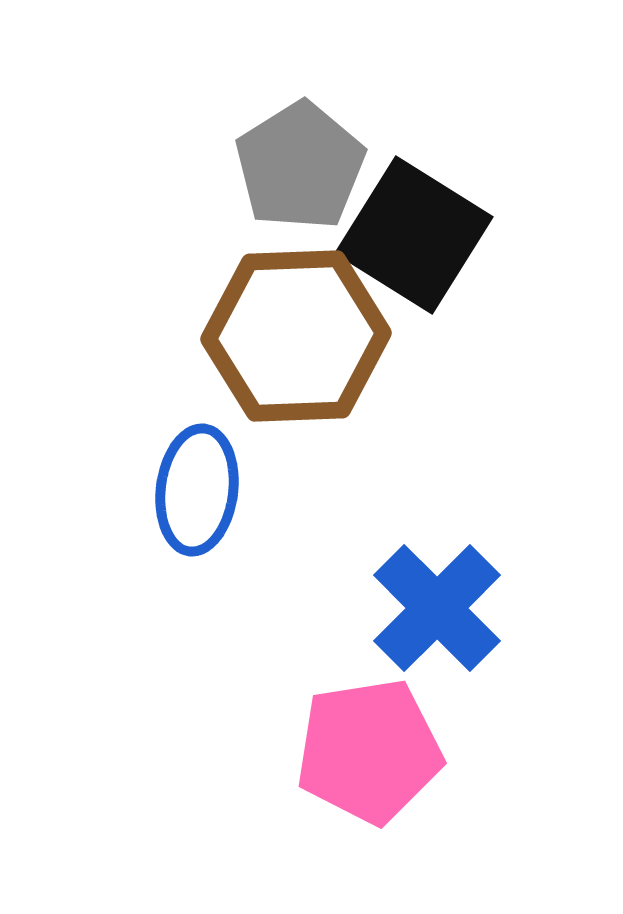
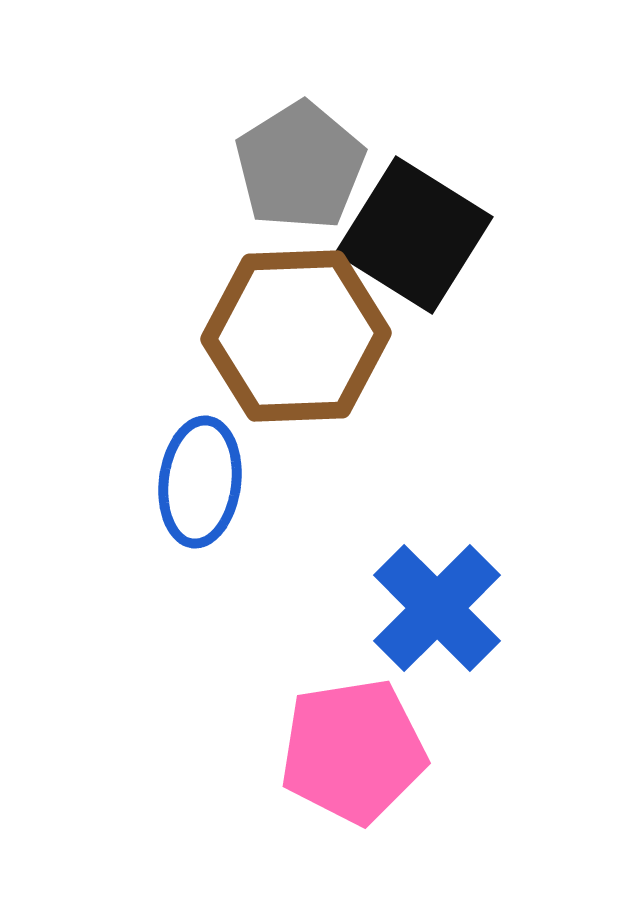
blue ellipse: moved 3 px right, 8 px up
pink pentagon: moved 16 px left
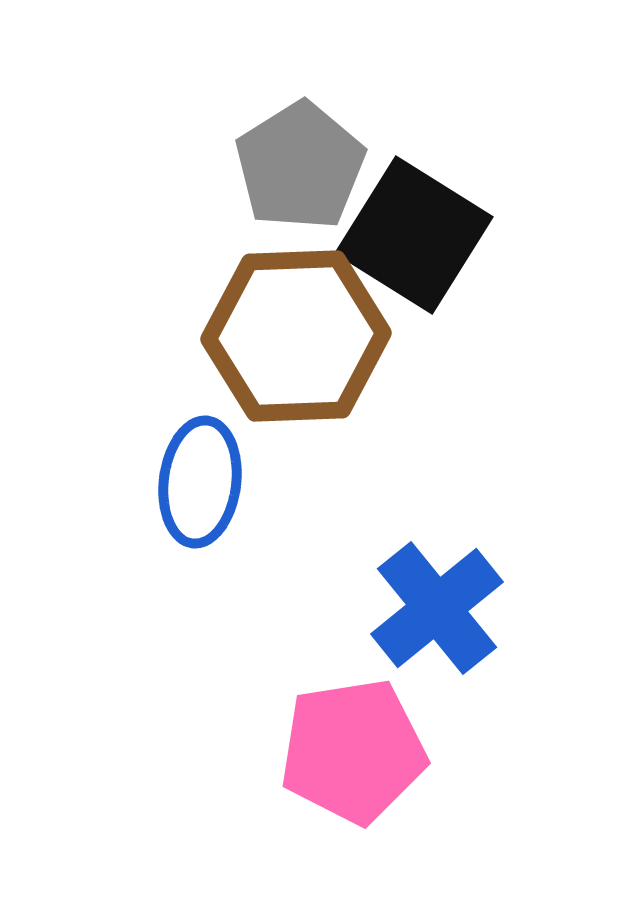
blue cross: rotated 6 degrees clockwise
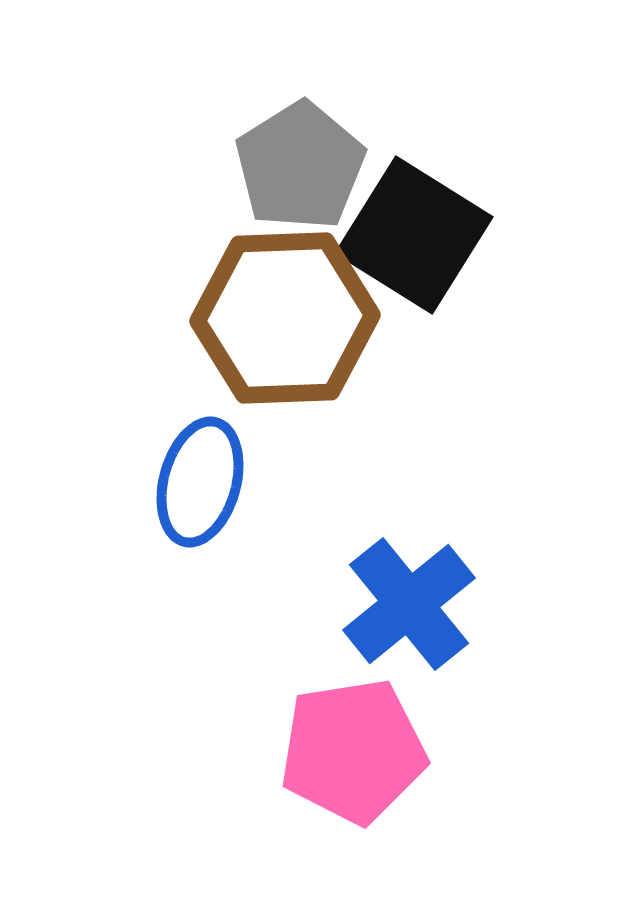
brown hexagon: moved 11 px left, 18 px up
blue ellipse: rotated 8 degrees clockwise
blue cross: moved 28 px left, 4 px up
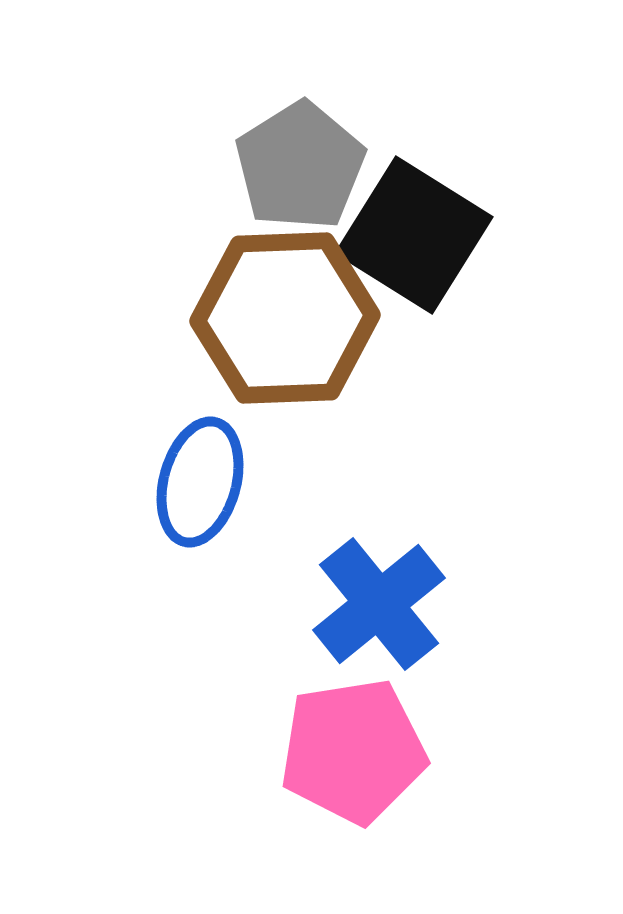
blue cross: moved 30 px left
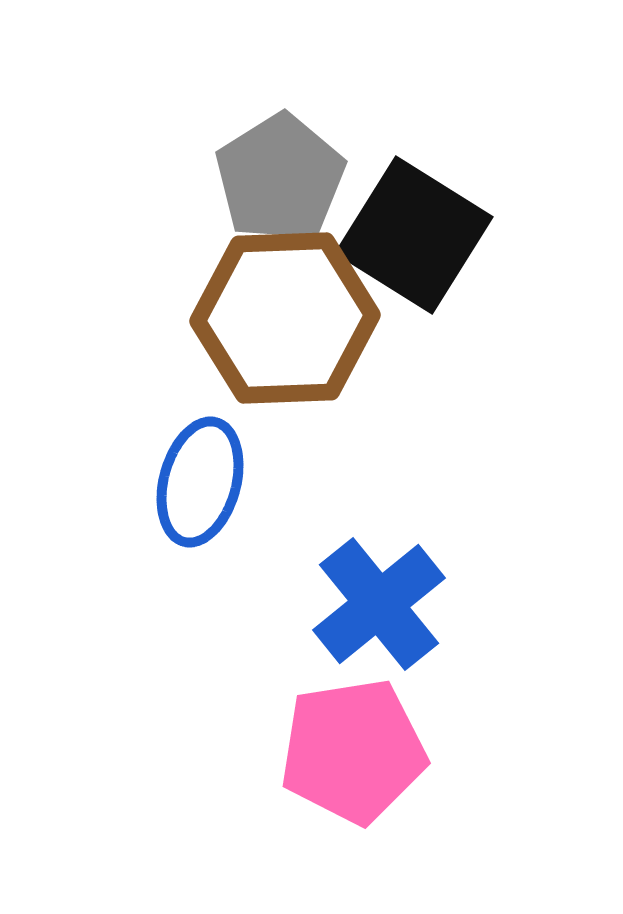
gray pentagon: moved 20 px left, 12 px down
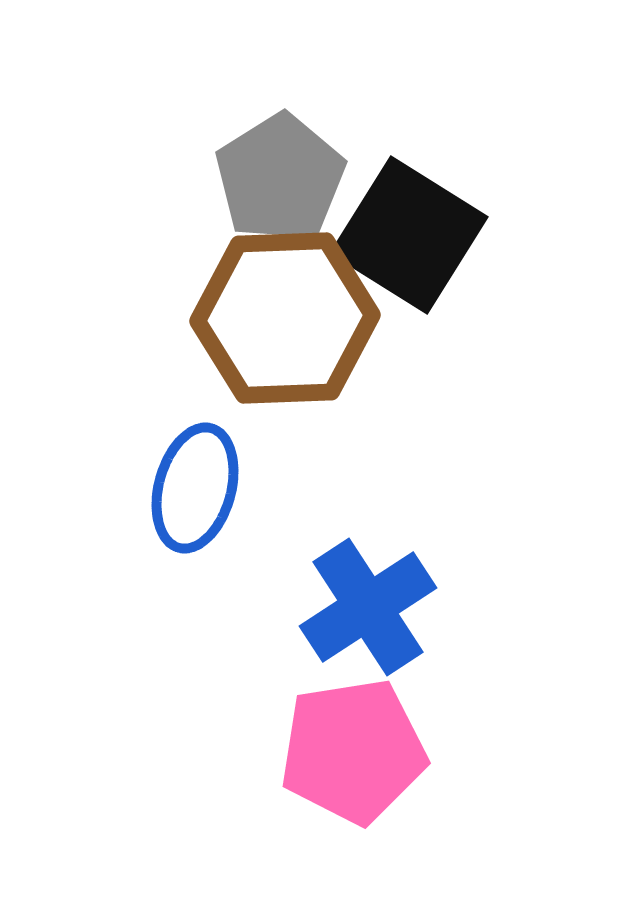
black square: moved 5 px left
blue ellipse: moved 5 px left, 6 px down
blue cross: moved 11 px left, 3 px down; rotated 6 degrees clockwise
